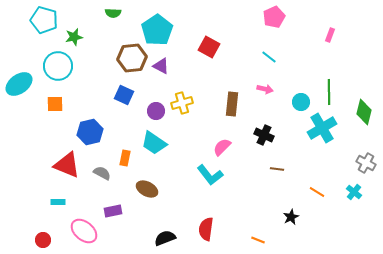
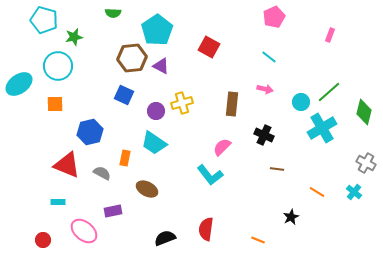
green line at (329, 92): rotated 50 degrees clockwise
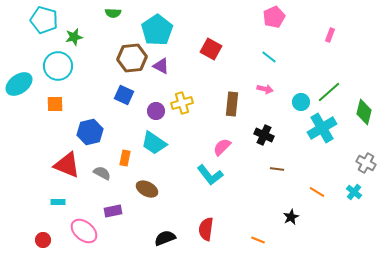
red square at (209, 47): moved 2 px right, 2 px down
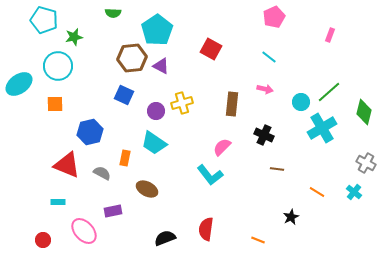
pink ellipse at (84, 231): rotated 8 degrees clockwise
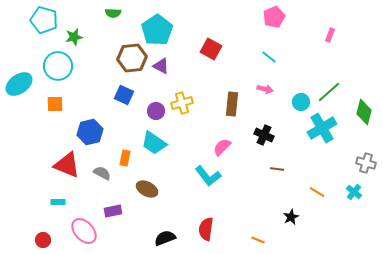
gray cross at (366, 163): rotated 12 degrees counterclockwise
cyan L-shape at (210, 175): moved 2 px left, 1 px down
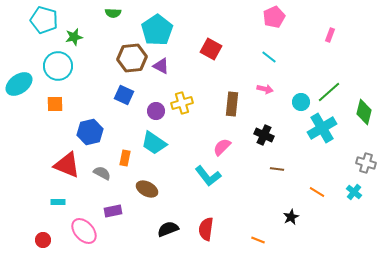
black semicircle at (165, 238): moved 3 px right, 9 px up
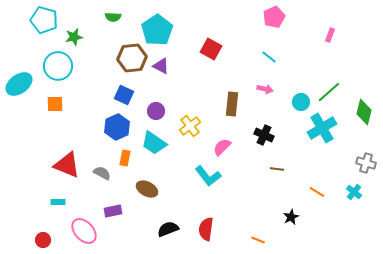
green semicircle at (113, 13): moved 4 px down
yellow cross at (182, 103): moved 8 px right, 23 px down; rotated 20 degrees counterclockwise
blue hexagon at (90, 132): moved 27 px right, 5 px up; rotated 10 degrees counterclockwise
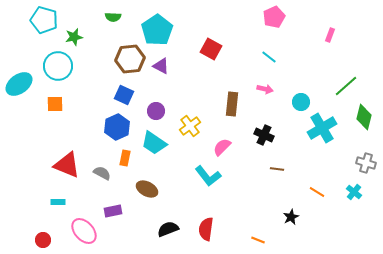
brown hexagon at (132, 58): moved 2 px left, 1 px down
green line at (329, 92): moved 17 px right, 6 px up
green diamond at (364, 112): moved 5 px down
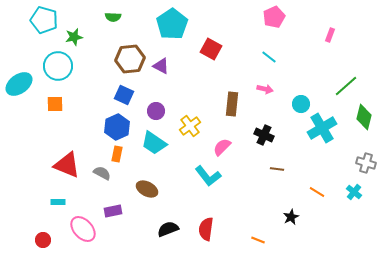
cyan pentagon at (157, 30): moved 15 px right, 6 px up
cyan circle at (301, 102): moved 2 px down
orange rectangle at (125, 158): moved 8 px left, 4 px up
pink ellipse at (84, 231): moved 1 px left, 2 px up
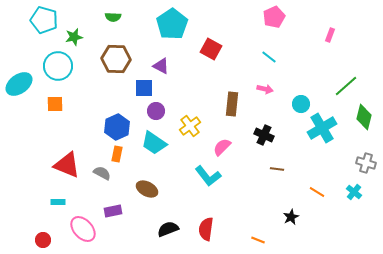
brown hexagon at (130, 59): moved 14 px left; rotated 8 degrees clockwise
blue square at (124, 95): moved 20 px right, 7 px up; rotated 24 degrees counterclockwise
